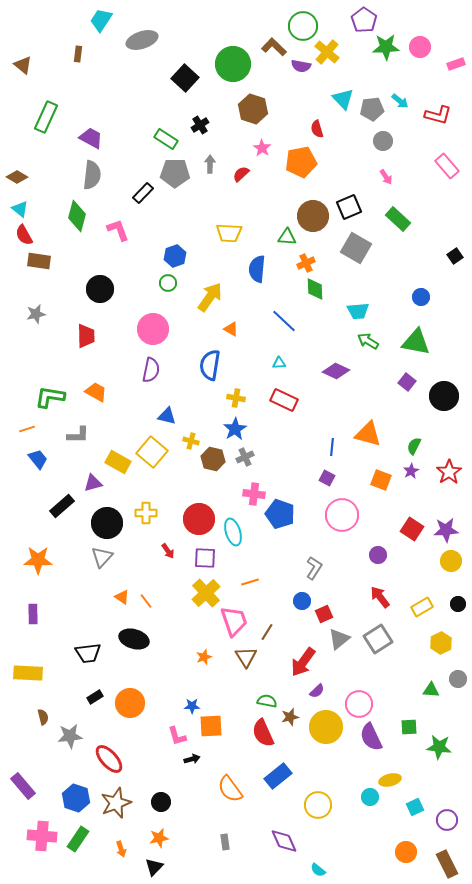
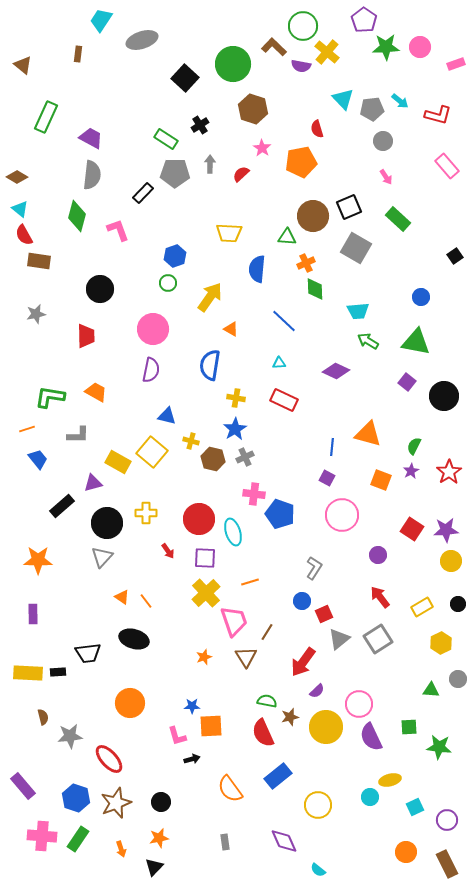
black rectangle at (95, 697): moved 37 px left, 25 px up; rotated 28 degrees clockwise
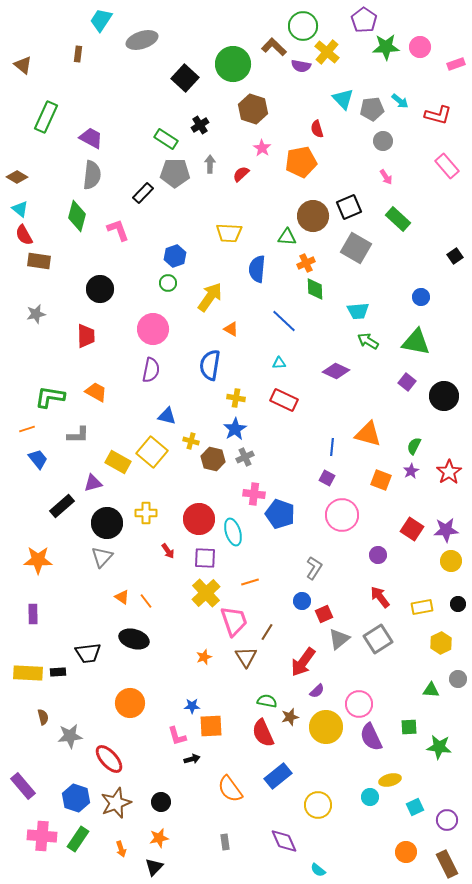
yellow rectangle at (422, 607): rotated 20 degrees clockwise
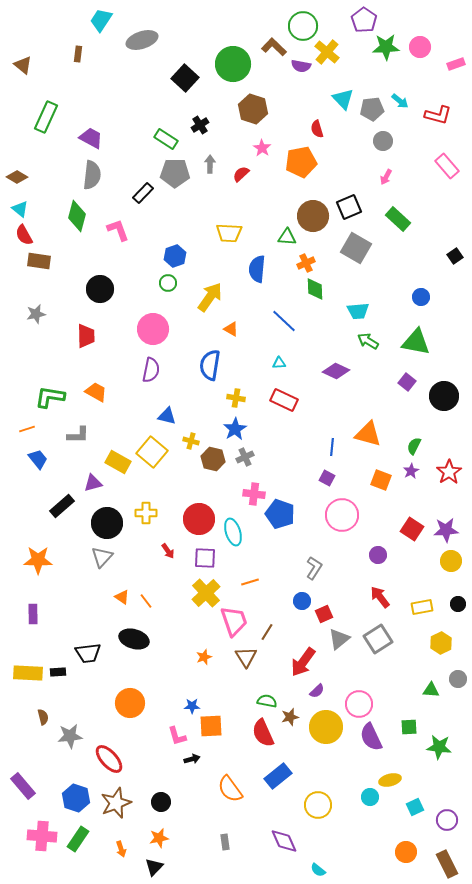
pink arrow at (386, 177): rotated 63 degrees clockwise
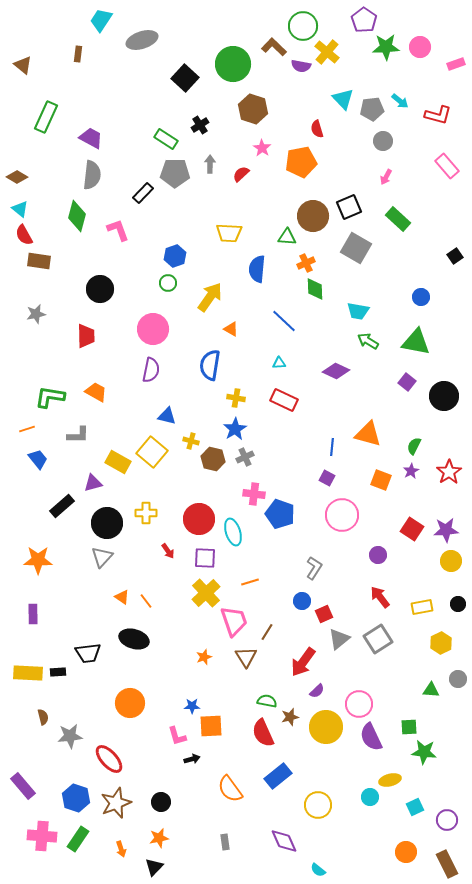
cyan trapezoid at (358, 311): rotated 15 degrees clockwise
green star at (439, 747): moved 15 px left, 5 px down
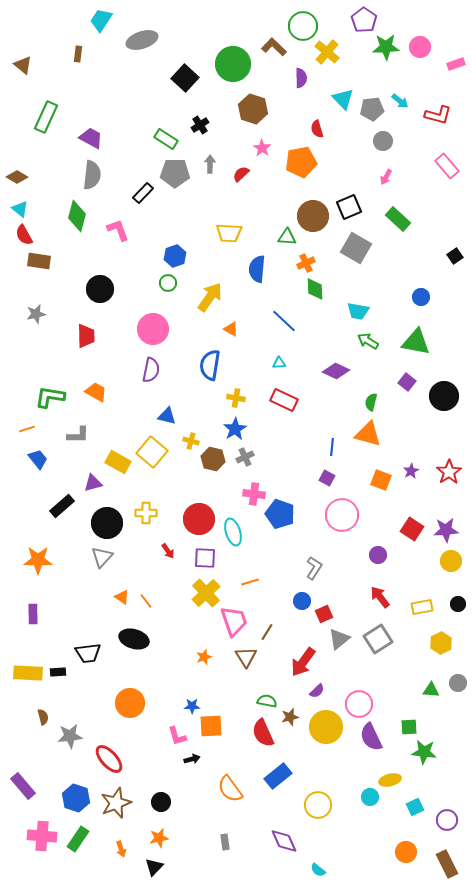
purple semicircle at (301, 66): moved 12 px down; rotated 102 degrees counterclockwise
green semicircle at (414, 446): moved 43 px left, 44 px up; rotated 12 degrees counterclockwise
gray circle at (458, 679): moved 4 px down
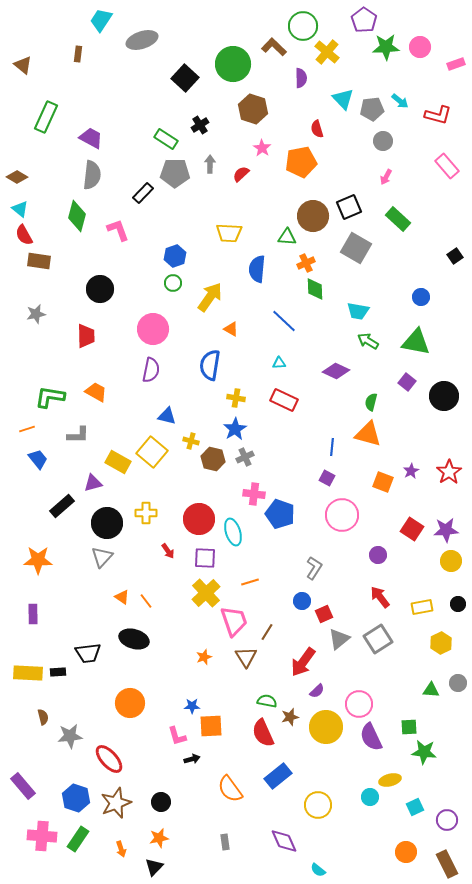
green circle at (168, 283): moved 5 px right
orange square at (381, 480): moved 2 px right, 2 px down
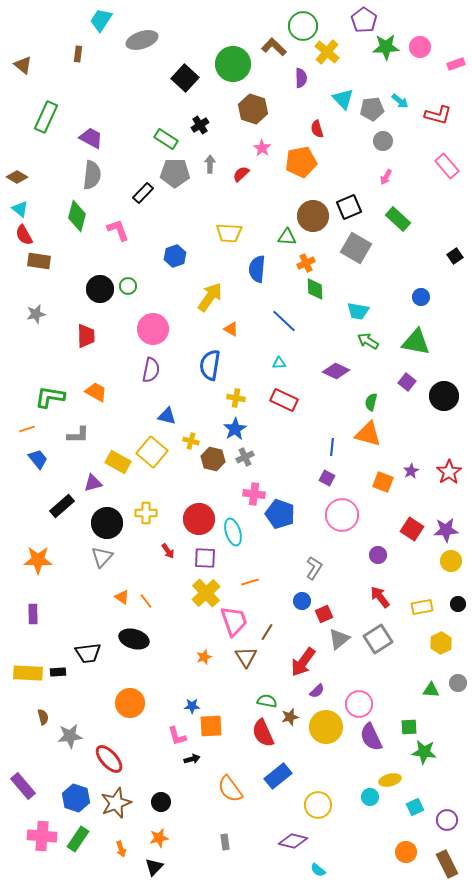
green circle at (173, 283): moved 45 px left, 3 px down
purple diamond at (284, 841): moved 9 px right; rotated 52 degrees counterclockwise
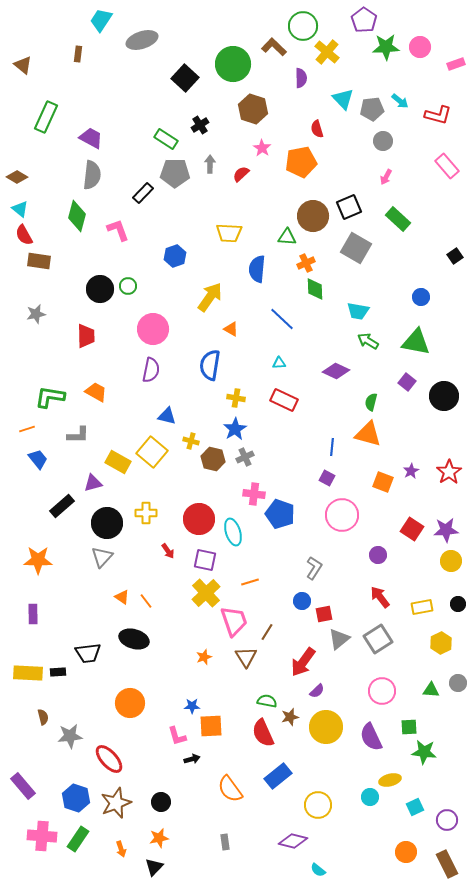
blue line at (284, 321): moved 2 px left, 2 px up
purple square at (205, 558): moved 2 px down; rotated 10 degrees clockwise
red square at (324, 614): rotated 12 degrees clockwise
pink circle at (359, 704): moved 23 px right, 13 px up
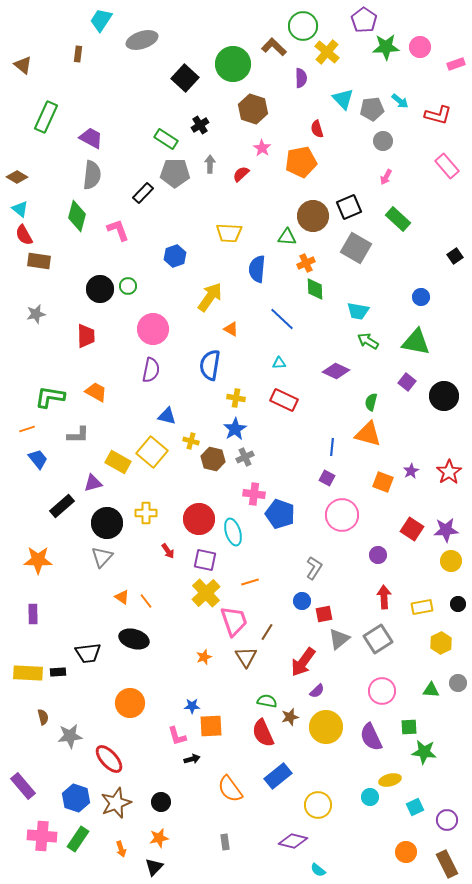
red arrow at (380, 597): moved 4 px right; rotated 35 degrees clockwise
